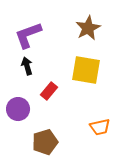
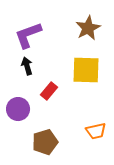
yellow square: rotated 8 degrees counterclockwise
orange trapezoid: moved 4 px left, 4 px down
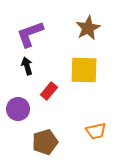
purple L-shape: moved 2 px right, 1 px up
yellow square: moved 2 px left
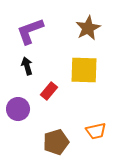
purple L-shape: moved 3 px up
brown pentagon: moved 11 px right
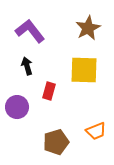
purple L-shape: rotated 72 degrees clockwise
red rectangle: rotated 24 degrees counterclockwise
purple circle: moved 1 px left, 2 px up
orange trapezoid: rotated 10 degrees counterclockwise
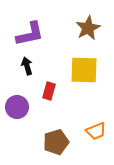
purple L-shape: moved 3 px down; rotated 116 degrees clockwise
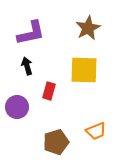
purple L-shape: moved 1 px right, 1 px up
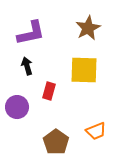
brown pentagon: rotated 20 degrees counterclockwise
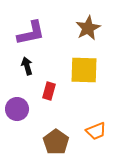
purple circle: moved 2 px down
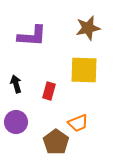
brown star: rotated 15 degrees clockwise
purple L-shape: moved 1 px right, 3 px down; rotated 16 degrees clockwise
black arrow: moved 11 px left, 18 px down
purple circle: moved 1 px left, 13 px down
orange trapezoid: moved 18 px left, 8 px up
